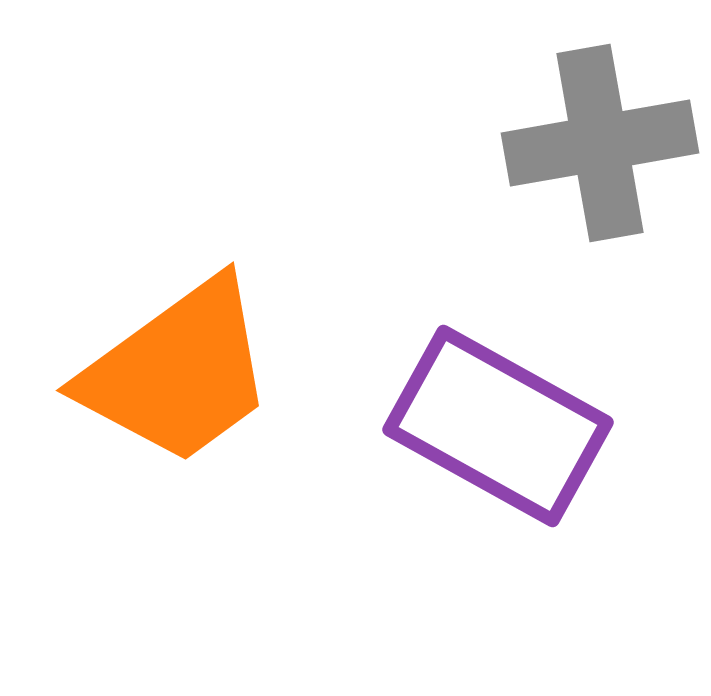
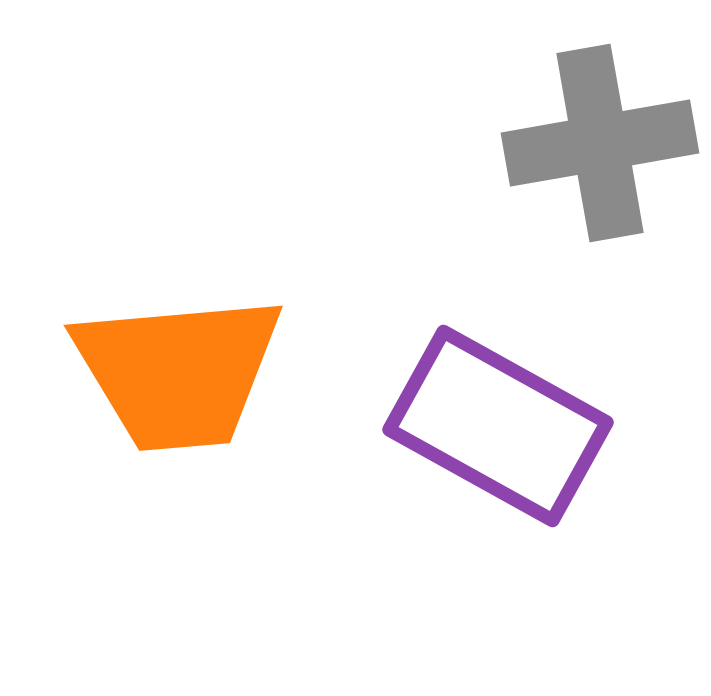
orange trapezoid: rotated 31 degrees clockwise
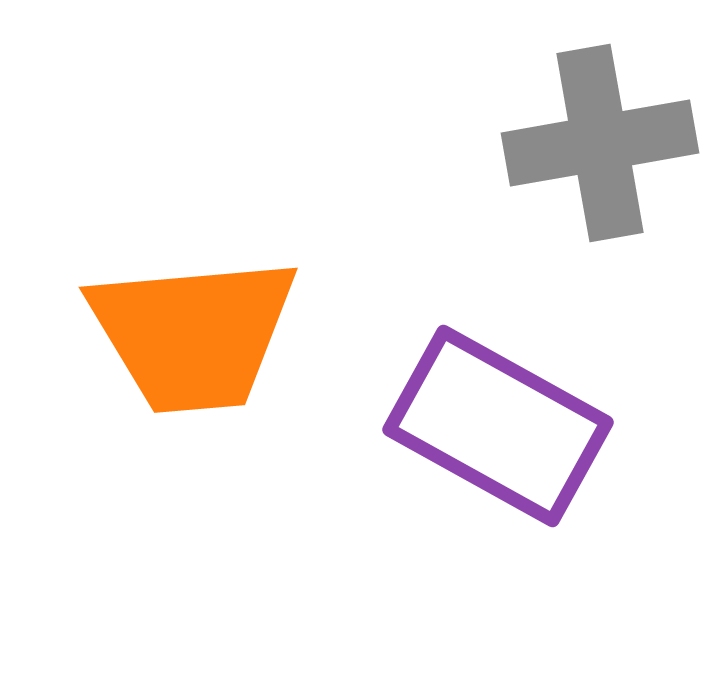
orange trapezoid: moved 15 px right, 38 px up
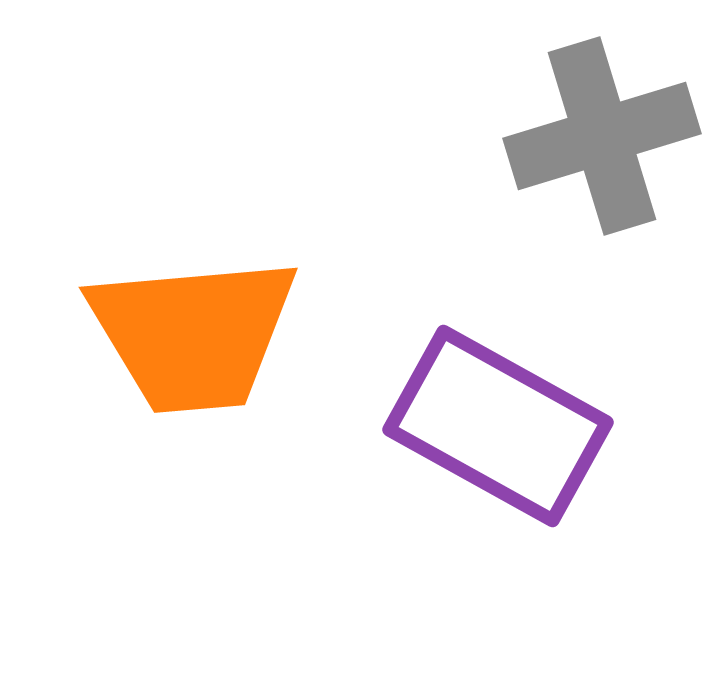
gray cross: moved 2 px right, 7 px up; rotated 7 degrees counterclockwise
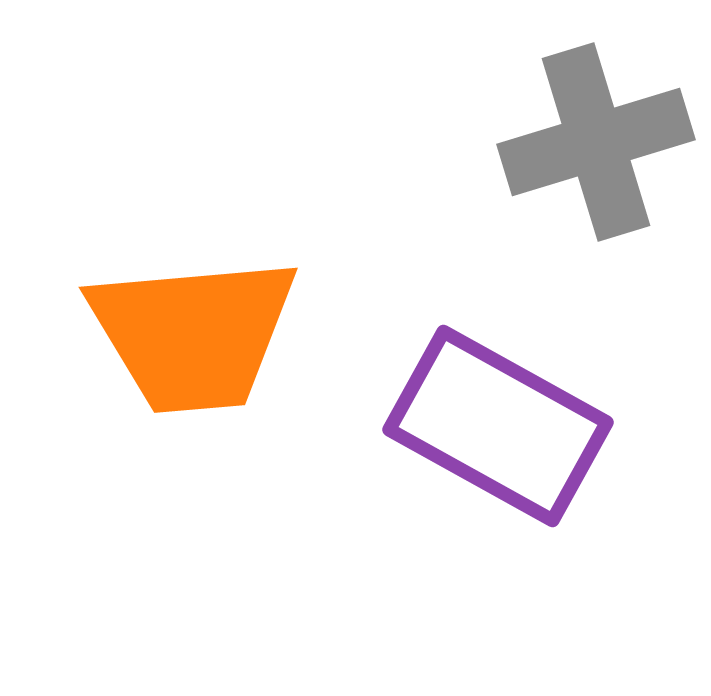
gray cross: moved 6 px left, 6 px down
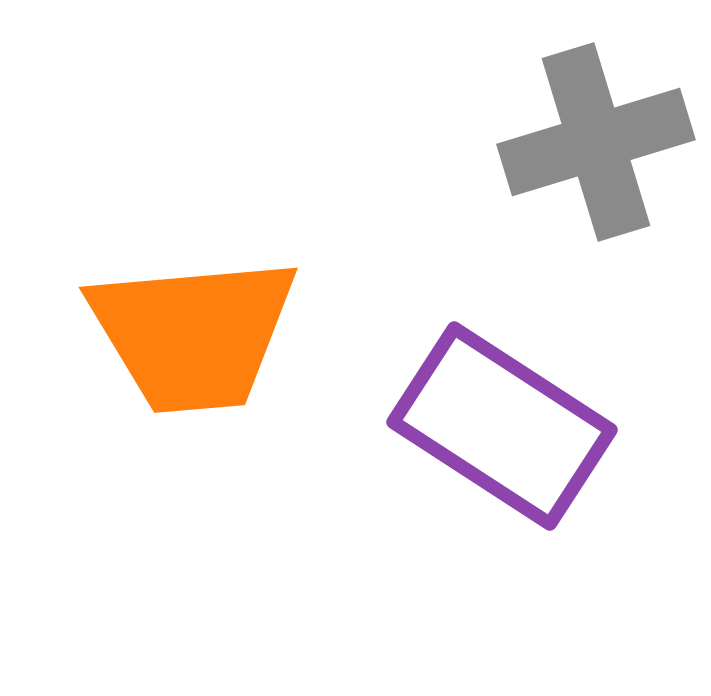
purple rectangle: moved 4 px right; rotated 4 degrees clockwise
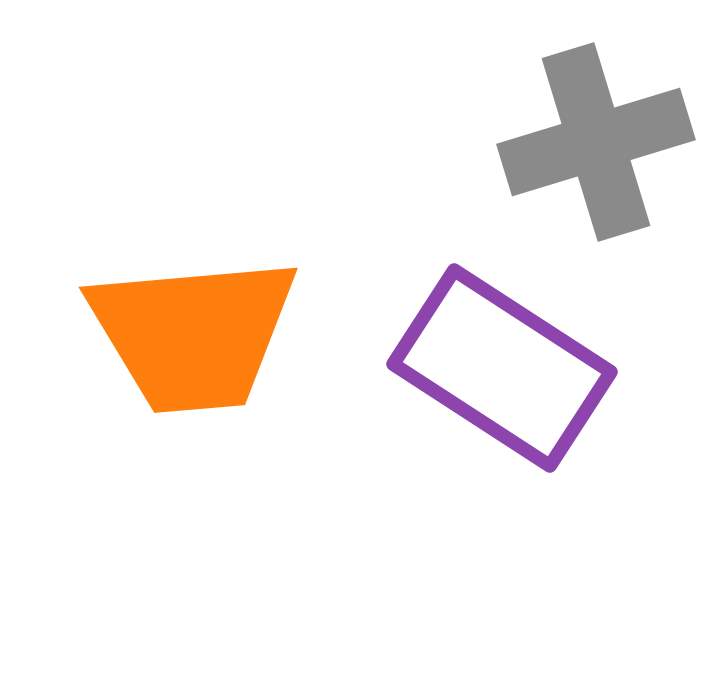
purple rectangle: moved 58 px up
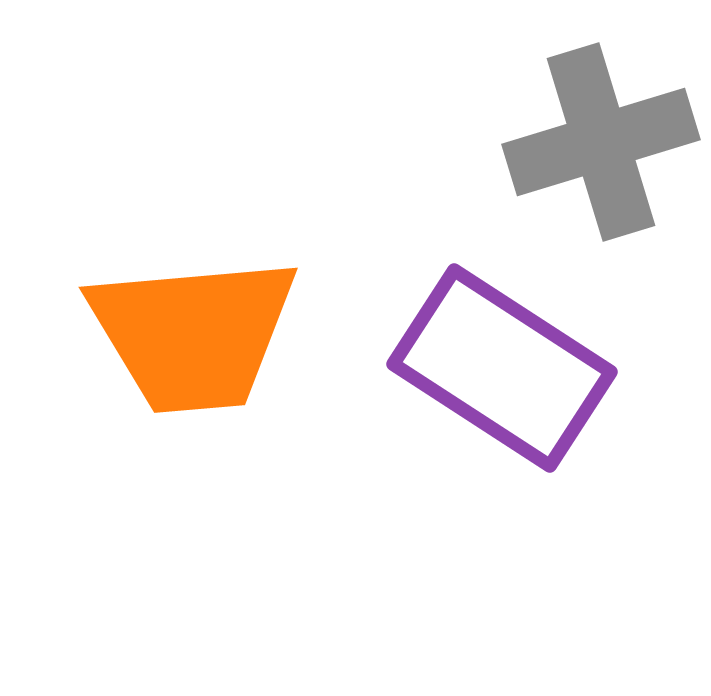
gray cross: moved 5 px right
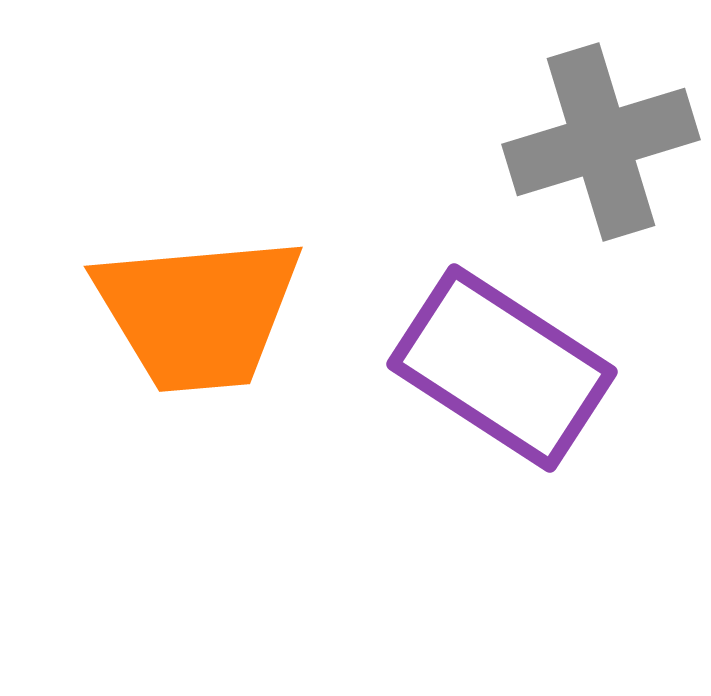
orange trapezoid: moved 5 px right, 21 px up
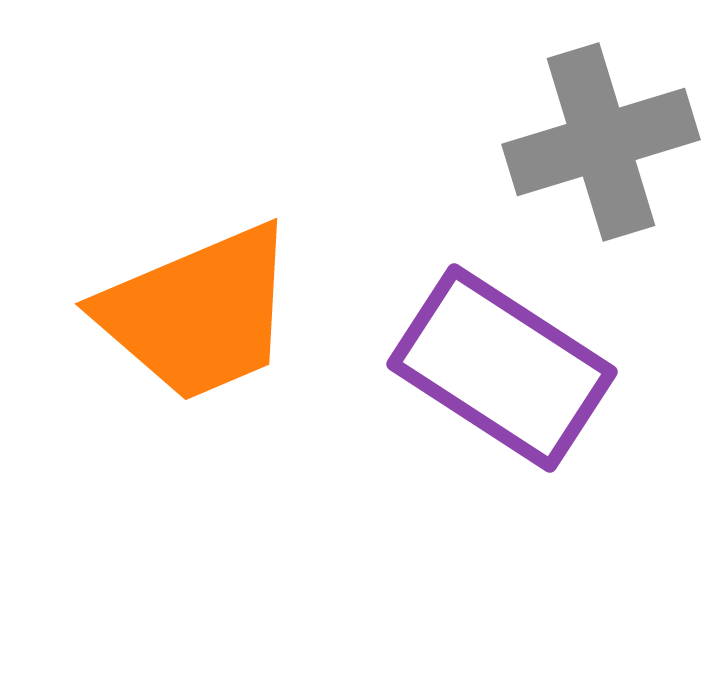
orange trapezoid: rotated 18 degrees counterclockwise
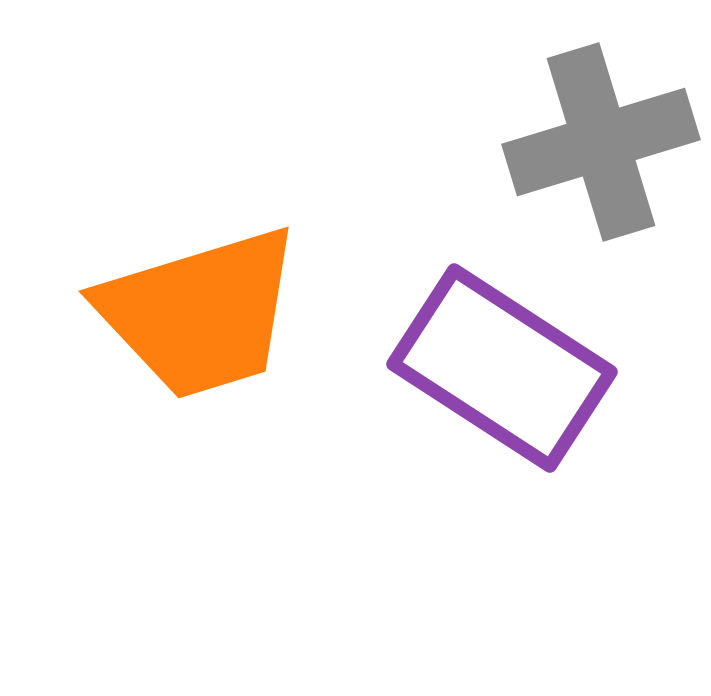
orange trapezoid: moved 2 px right; rotated 6 degrees clockwise
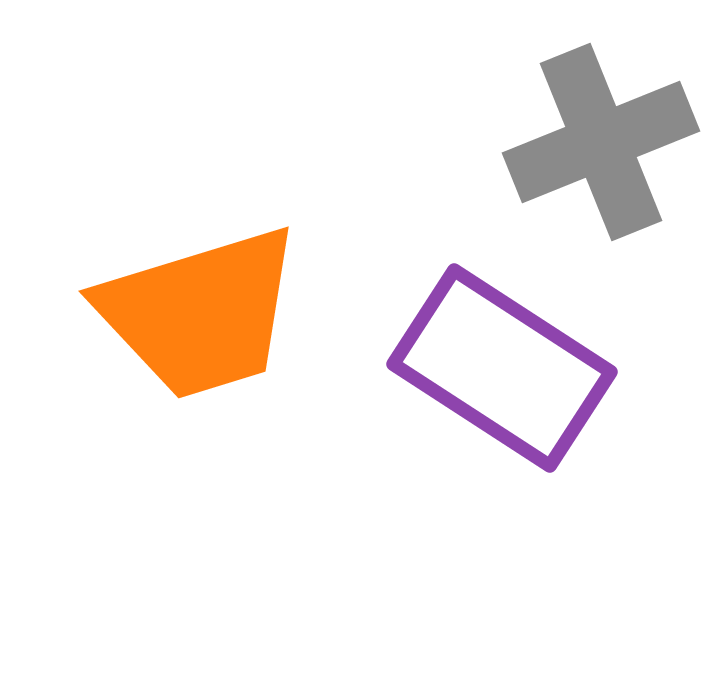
gray cross: rotated 5 degrees counterclockwise
